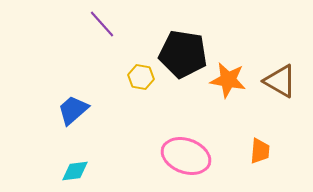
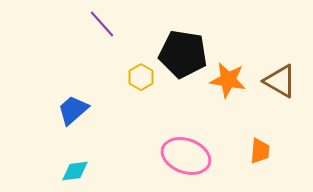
yellow hexagon: rotated 20 degrees clockwise
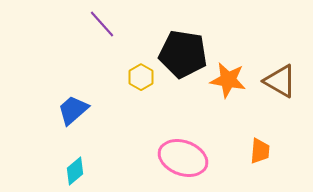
pink ellipse: moved 3 px left, 2 px down
cyan diamond: rotated 32 degrees counterclockwise
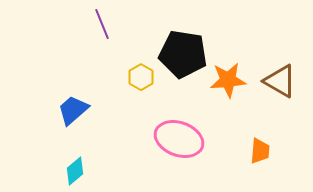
purple line: rotated 20 degrees clockwise
orange star: rotated 15 degrees counterclockwise
pink ellipse: moved 4 px left, 19 px up
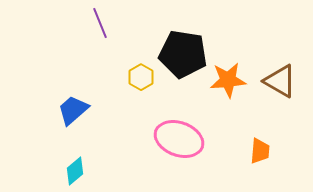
purple line: moved 2 px left, 1 px up
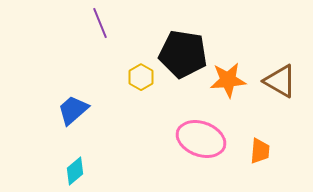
pink ellipse: moved 22 px right
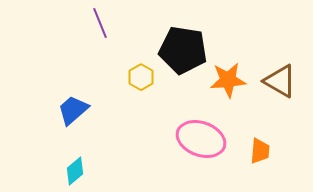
black pentagon: moved 4 px up
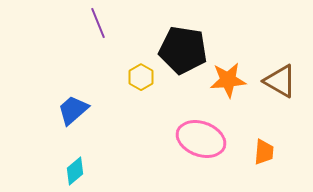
purple line: moved 2 px left
orange trapezoid: moved 4 px right, 1 px down
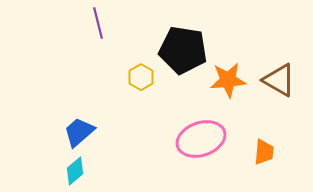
purple line: rotated 8 degrees clockwise
brown triangle: moved 1 px left, 1 px up
blue trapezoid: moved 6 px right, 22 px down
pink ellipse: rotated 39 degrees counterclockwise
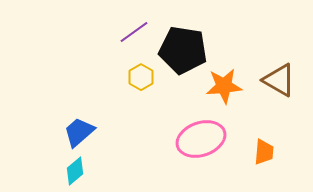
purple line: moved 36 px right, 9 px down; rotated 68 degrees clockwise
orange star: moved 4 px left, 6 px down
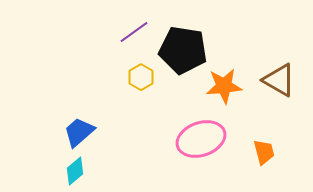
orange trapezoid: rotated 20 degrees counterclockwise
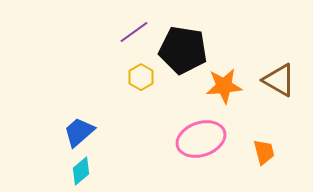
cyan diamond: moved 6 px right
